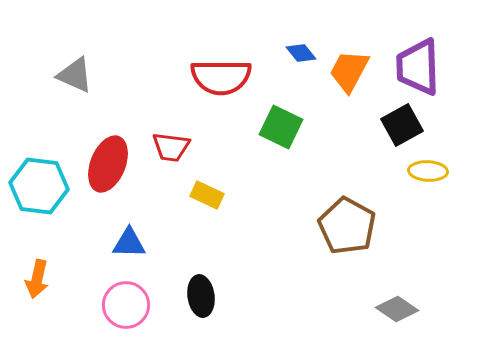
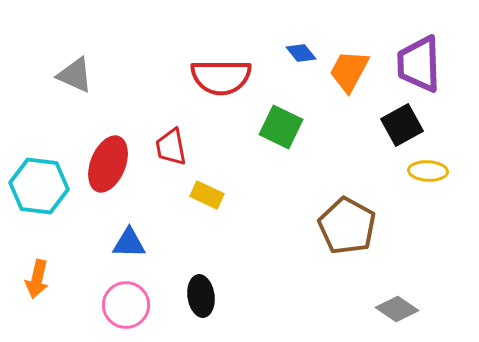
purple trapezoid: moved 1 px right, 3 px up
red trapezoid: rotated 72 degrees clockwise
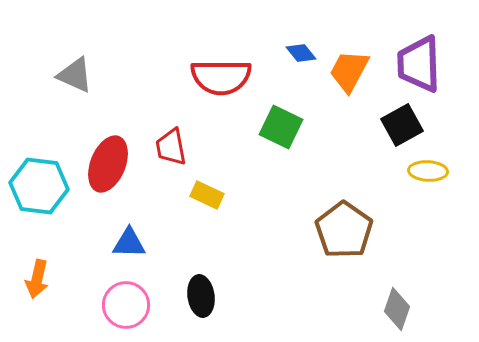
brown pentagon: moved 3 px left, 4 px down; rotated 6 degrees clockwise
gray diamond: rotated 75 degrees clockwise
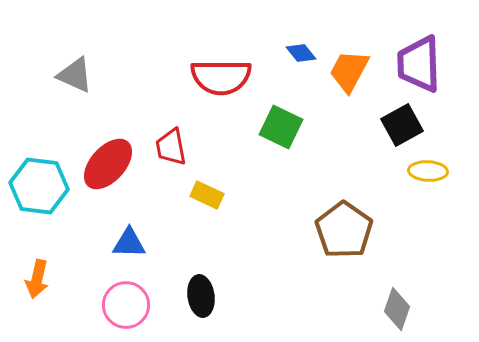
red ellipse: rotated 20 degrees clockwise
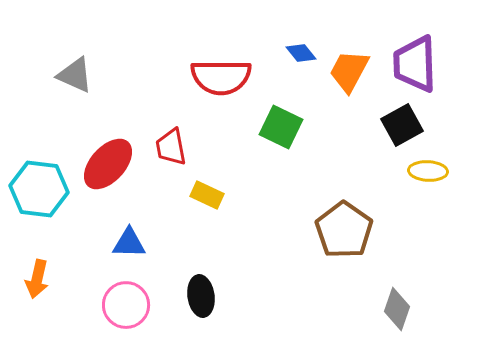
purple trapezoid: moved 4 px left
cyan hexagon: moved 3 px down
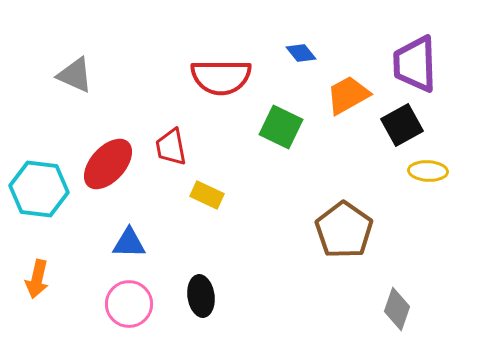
orange trapezoid: moved 1 px left, 24 px down; rotated 33 degrees clockwise
pink circle: moved 3 px right, 1 px up
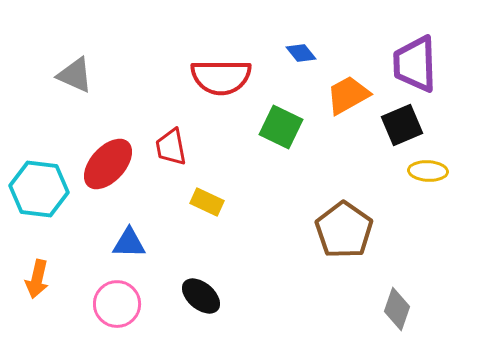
black square: rotated 6 degrees clockwise
yellow rectangle: moved 7 px down
black ellipse: rotated 42 degrees counterclockwise
pink circle: moved 12 px left
